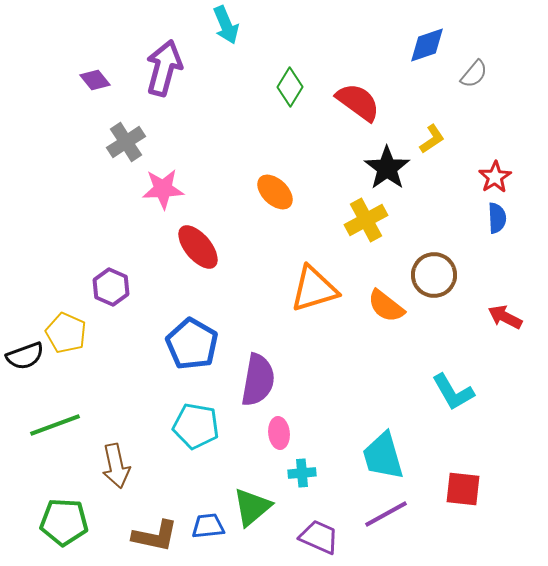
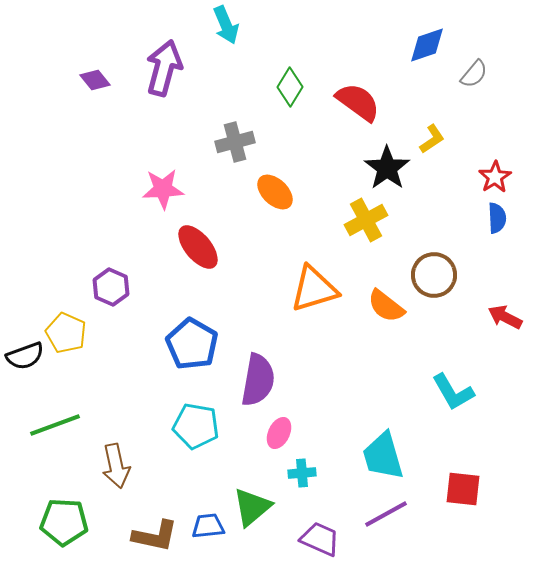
gray cross: moved 109 px right; rotated 18 degrees clockwise
pink ellipse: rotated 32 degrees clockwise
purple trapezoid: moved 1 px right, 2 px down
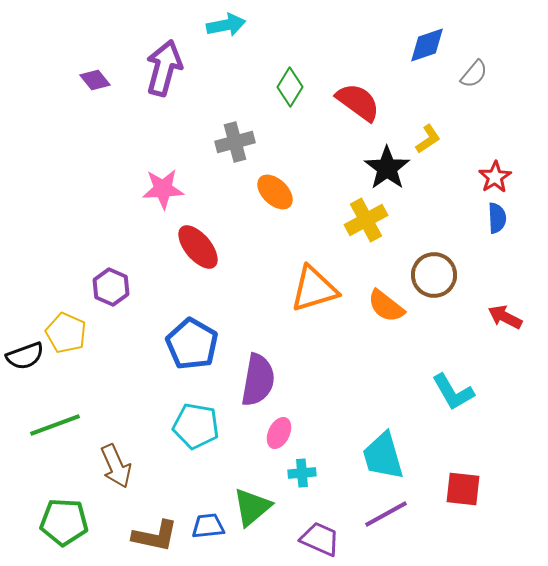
cyan arrow: rotated 78 degrees counterclockwise
yellow L-shape: moved 4 px left
brown arrow: rotated 12 degrees counterclockwise
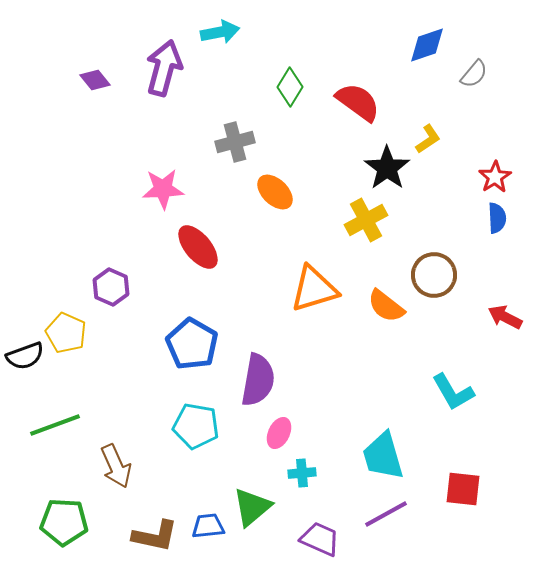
cyan arrow: moved 6 px left, 7 px down
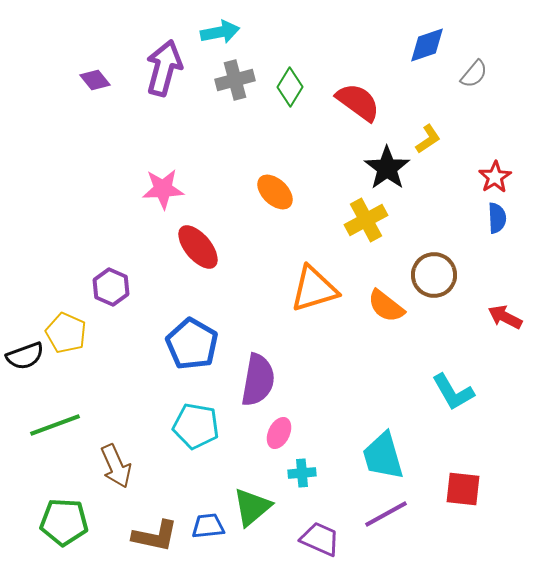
gray cross: moved 62 px up
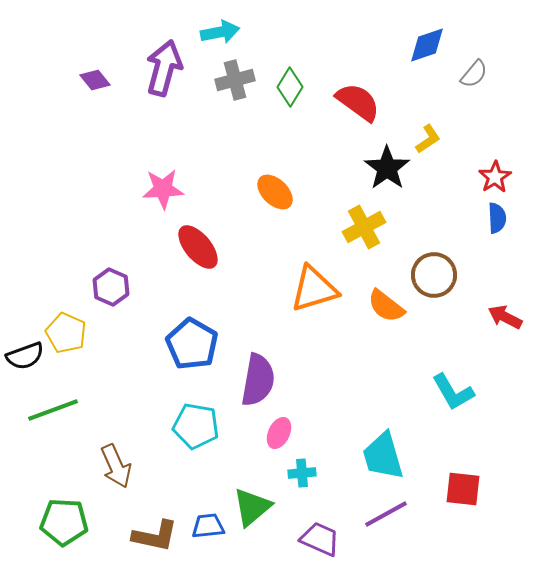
yellow cross: moved 2 px left, 7 px down
green line: moved 2 px left, 15 px up
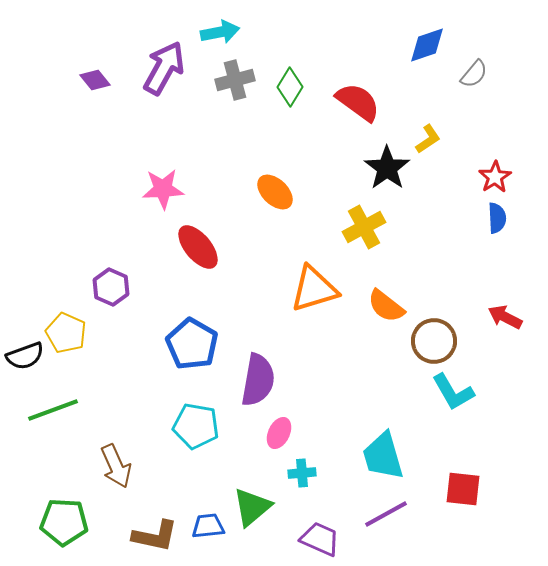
purple arrow: rotated 14 degrees clockwise
brown circle: moved 66 px down
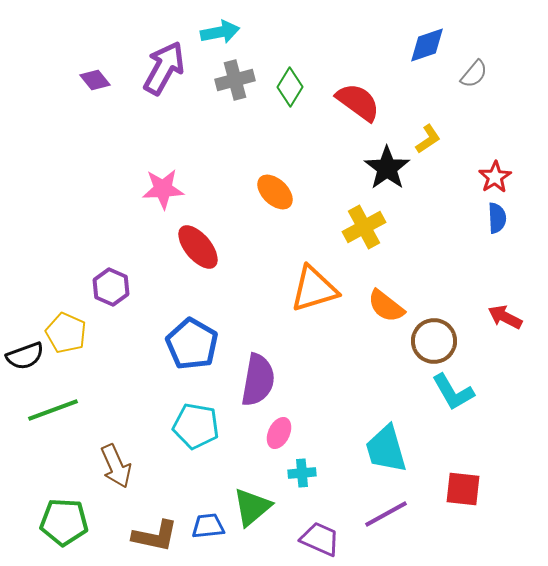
cyan trapezoid: moved 3 px right, 7 px up
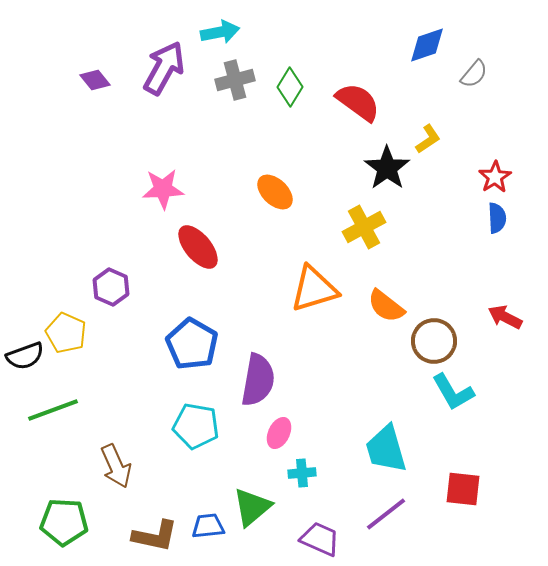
purple line: rotated 9 degrees counterclockwise
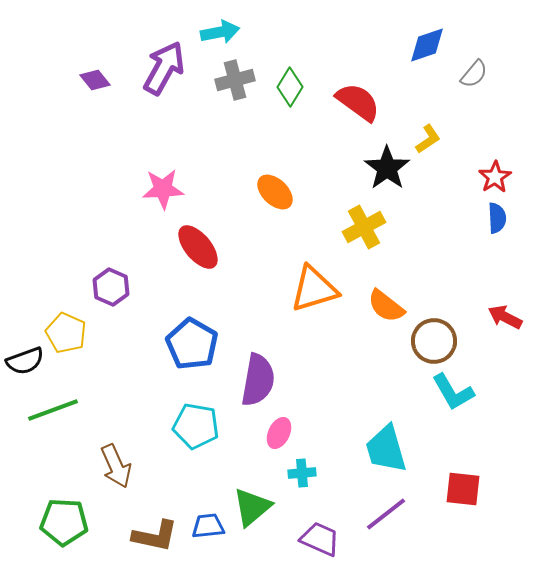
black semicircle: moved 5 px down
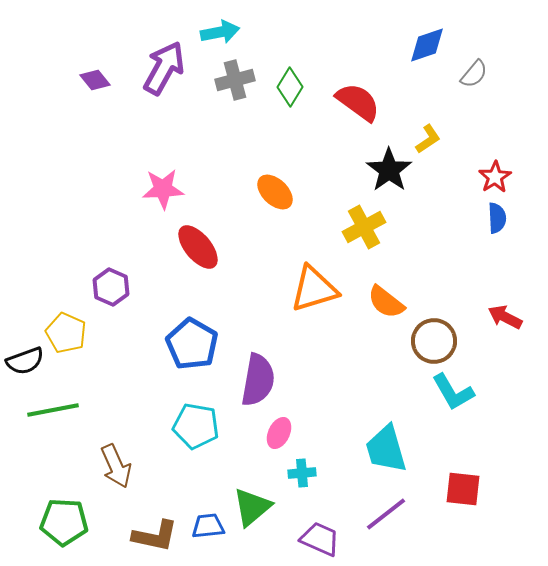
black star: moved 2 px right, 2 px down
orange semicircle: moved 4 px up
green line: rotated 9 degrees clockwise
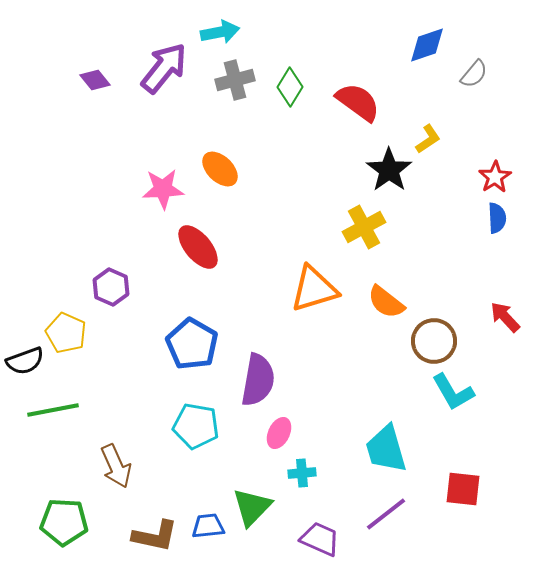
purple arrow: rotated 10 degrees clockwise
orange ellipse: moved 55 px left, 23 px up
red arrow: rotated 20 degrees clockwise
green triangle: rotated 6 degrees counterclockwise
